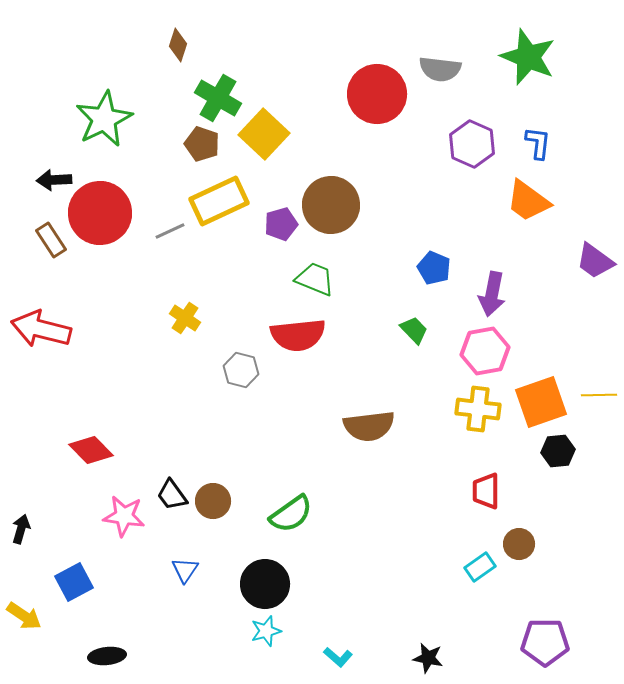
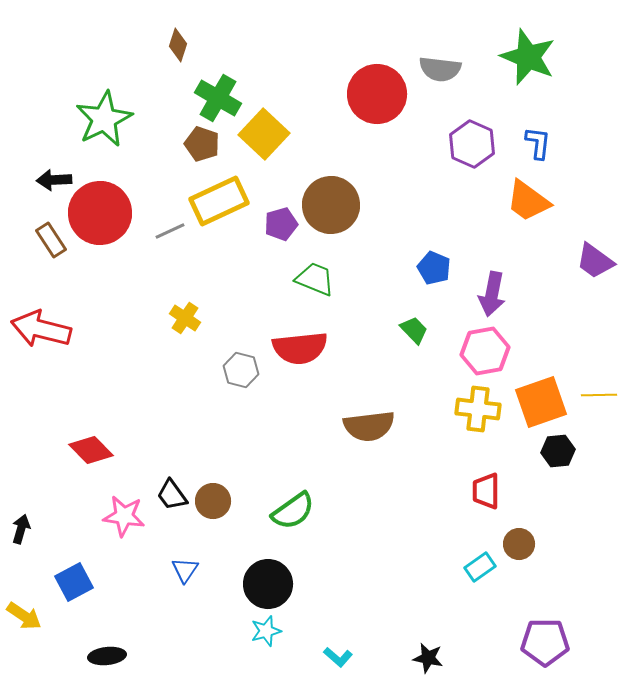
red semicircle at (298, 335): moved 2 px right, 13 px down
green semicircle at (291, 514): moved 2 px right, 3 px up
black circle at (265, 584): moved 3 px right
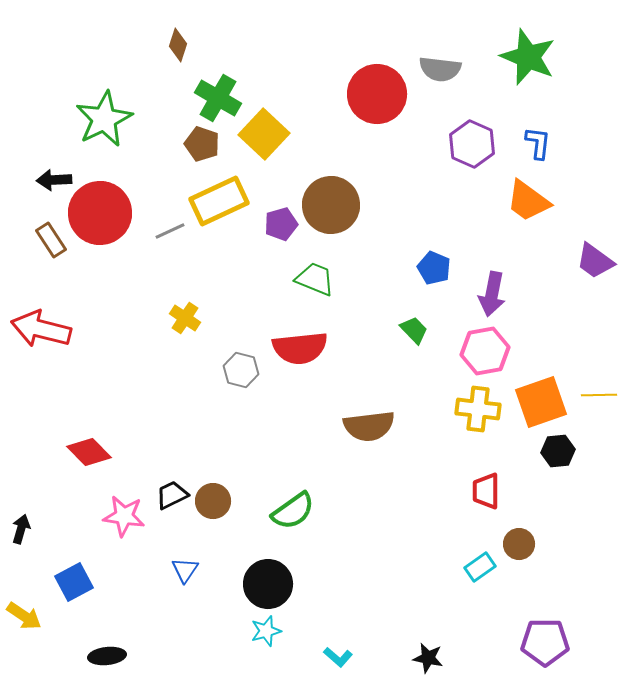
red diamond at (91, 450): moved 2 px left, 2 px down
black trapezoid at (172, 495): rotated 100 degrees clockwise
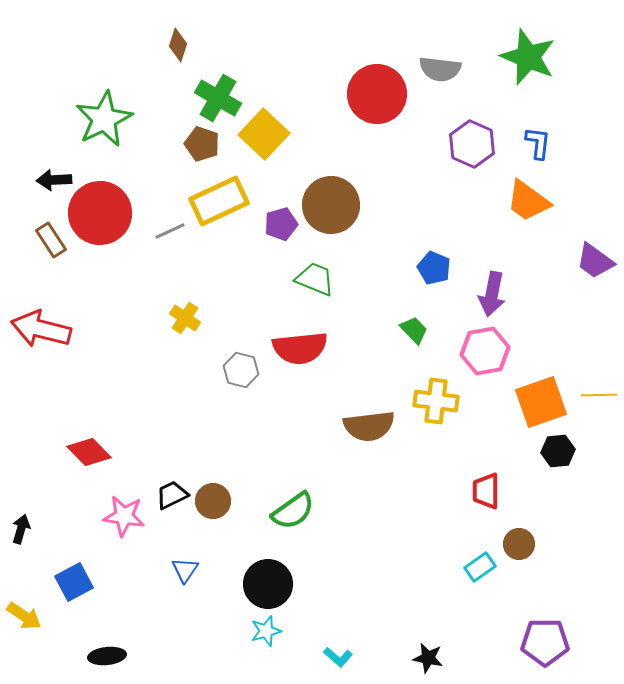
yellow cross at (478, 409): moved 42 px left, 8 px up
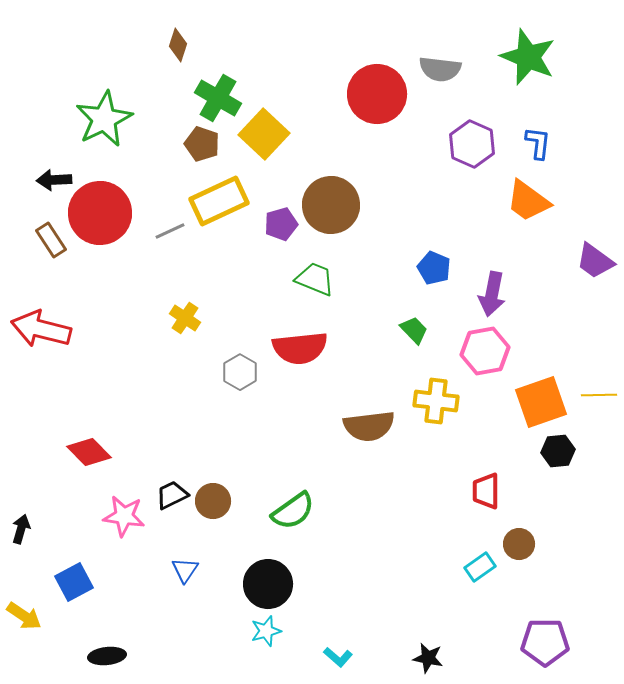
gray hexagon at (241, 370): moved 1 px left, 2 px down; rotated 16 degrees clockwise
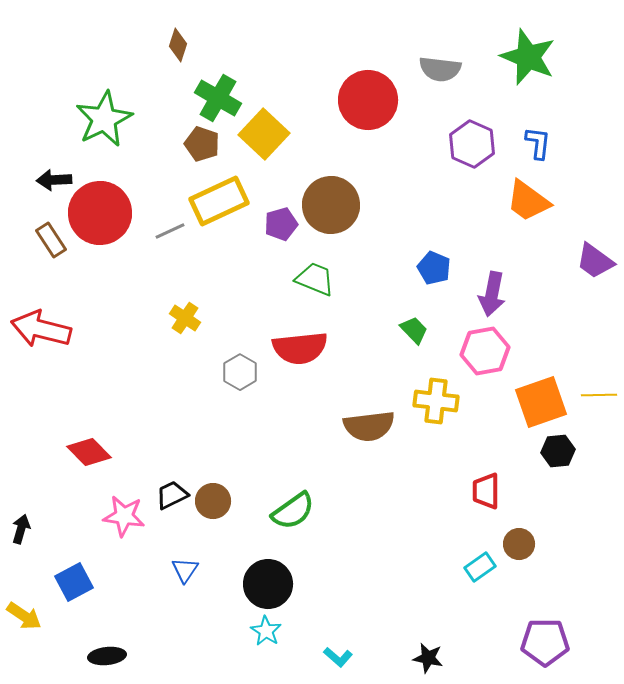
red circle at (377, 94): moved 9 px left, 6 px down
cyan star at (266, 631): rotated 24 degrees counterclockwise
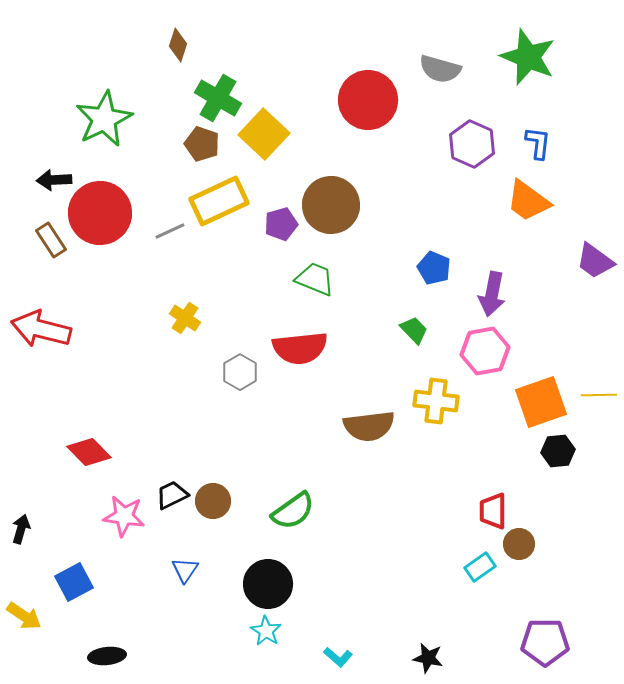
gray semicircle at (440, 69): rotated 9 degrees clockwise
red trapezoid at (486, 491): moved 7 px right, 20 px down
